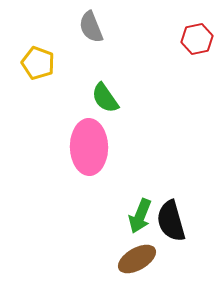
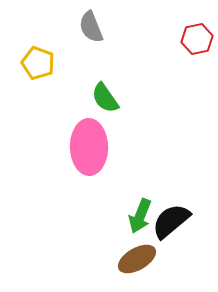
black semicircle: rotated 66 degrees clockwise
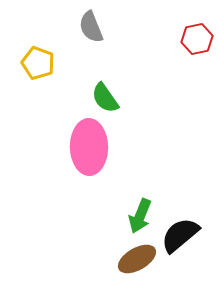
black semicircle: moved 9 px right, 14 px down
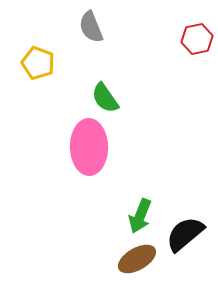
black semicircle: moved 5 px right, 1 px up
